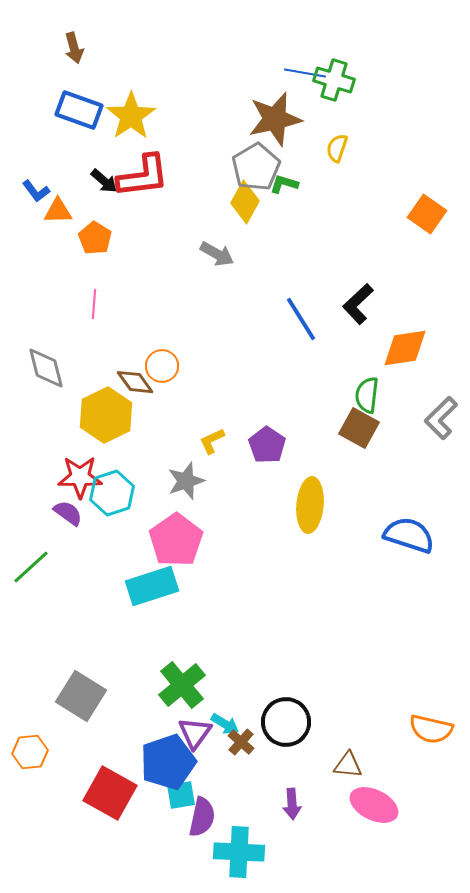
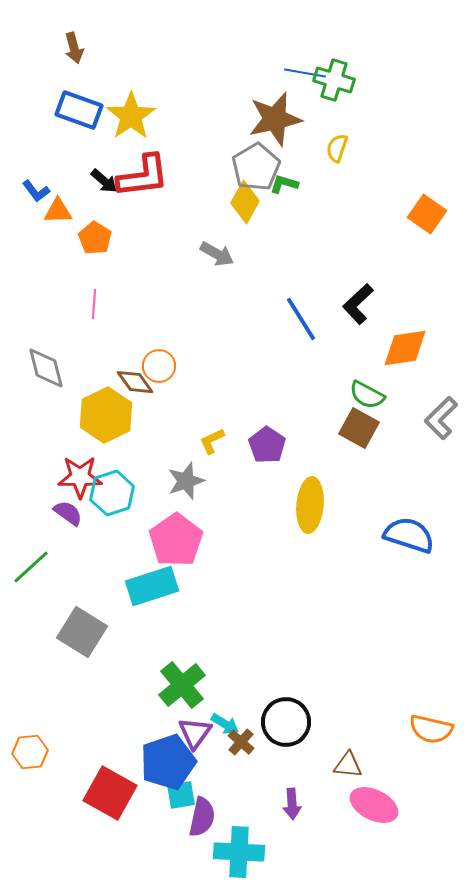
orange circle at (162, 366): moved 3 px left
green semicircle at (367, 395): rotated 69 degrees counterclockwise
gray square at (81, 696): moved 1 px right, 64 px up
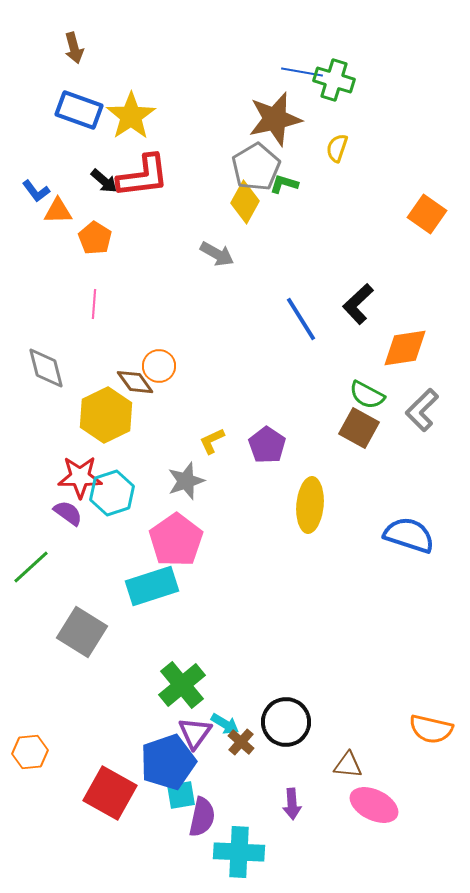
blue line at (305, 73): moved 3 px left, 1 px up
gray L-shape at (441, 418): moved 19 px left, 8 px up
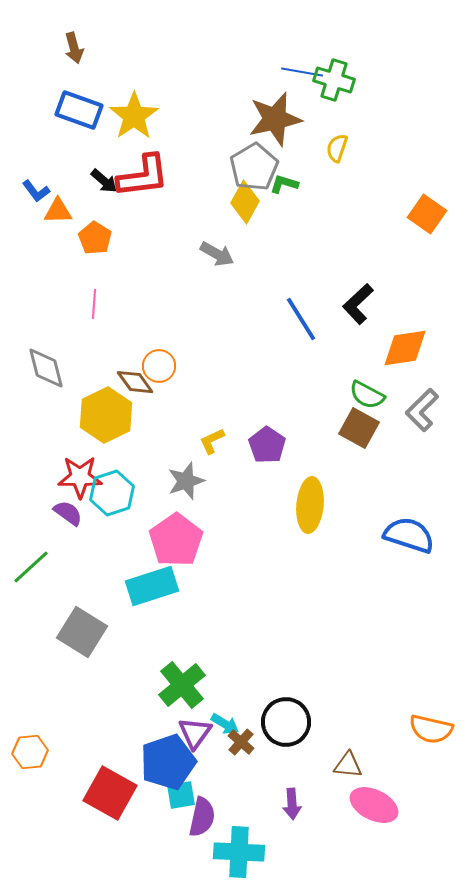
yellow star at (131, 116): moved 3 px right
gray pentagon at (256, 167): moved 2 px left
